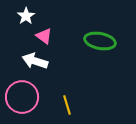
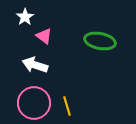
white star: moved 1 px left, 1 px down
white arrow: moved 4 px down
pink circle: moved 12 px right, 6 px down
yellow line: moved 1 px down
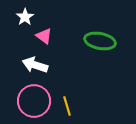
pink circle: moved 2 px up
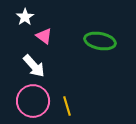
white arrow: moved 1 px left, 1 px down; rotated 150 degrees counterclockwise
pink circle: moved 1 px left
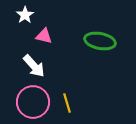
white star: moved 2 px up
pink triangle: rotated 24 degrees counterclockwise
pink circle: moved 1 px down
yellow line: moved 3 px up
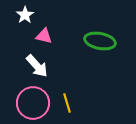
white arrow: moved 3 px right
pink circle: moved 1 px down
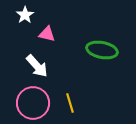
pink triangle: moved 3 px right, 2 px up
green ellipse: moved 2 px right, 9 px down
yellow line: moved 3 px right
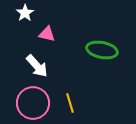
white star: moved 2 px up
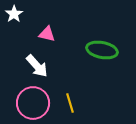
white star: moved 11 px left, 1 px down
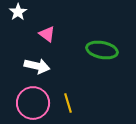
white star: moved 4 px right, 2 px up
pink triangle: rotated 24 degrees clockwise
white arrow: rotated 35 degrees counterclockwise
yellow line: moved 2 px left
